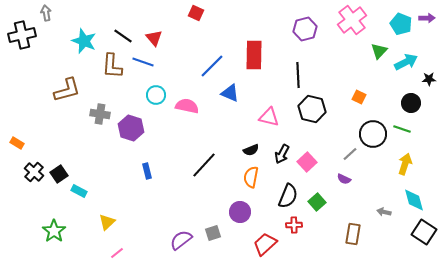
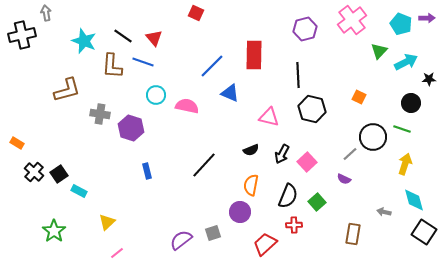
black circle at (373, 134): moved 3 px down
orange semicircle at (251, 177): moved 8 px down
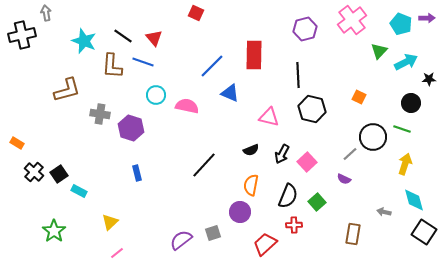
blue rectangle at (147, 171): moved 10 px left, 2 px down
yellow triangle at (107, 222): moved 3 px right
